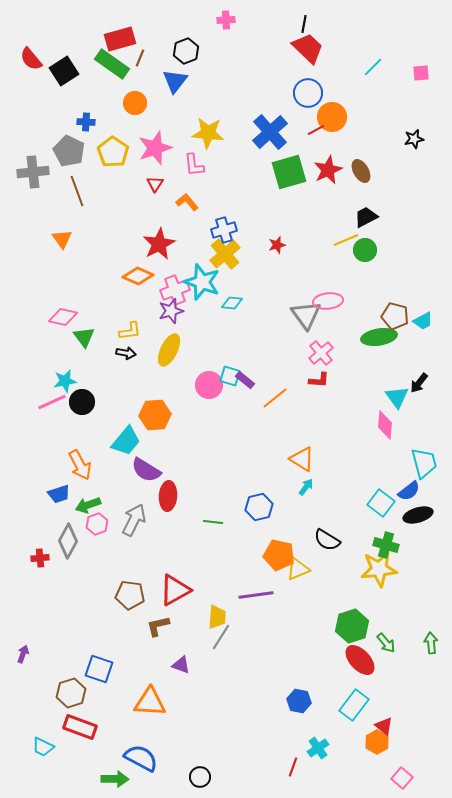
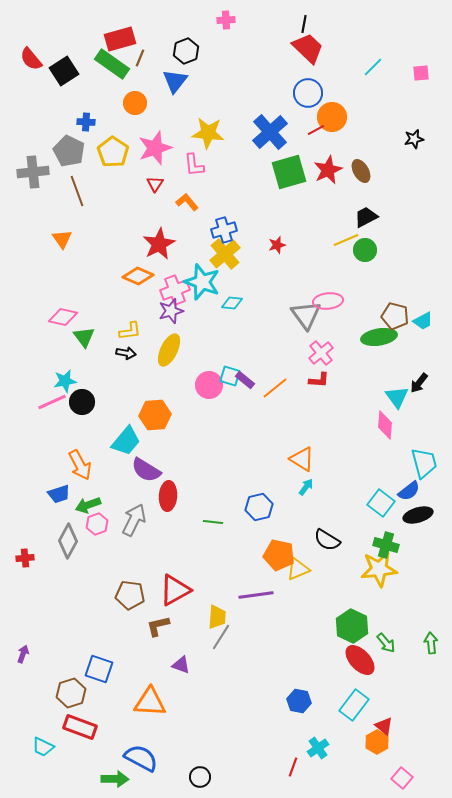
orange line at (275, 398): moved 10 px up
red cross at (40, 558): moved 15 px left
green hexagon at (352, 626): rotated 16 degrees counterclockwise
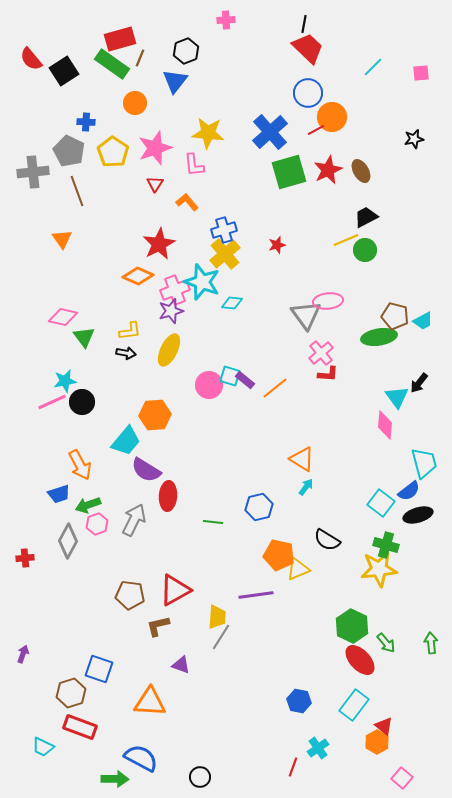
red L-shape at (319, 380): moved 9 px right, 6 px up
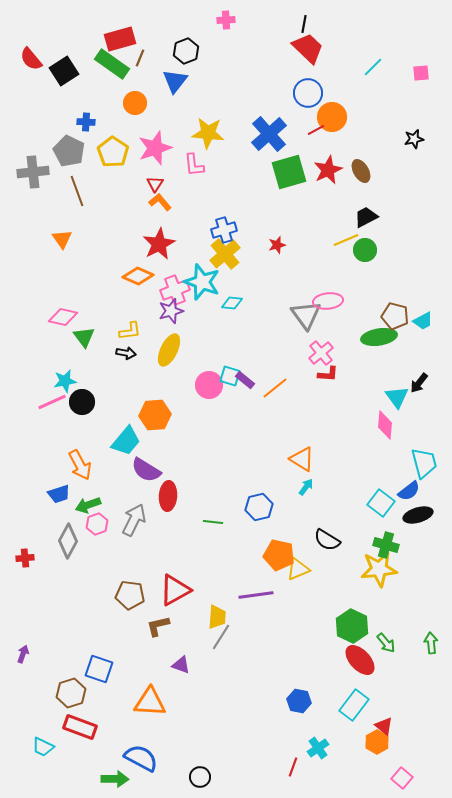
blue cross at (270, 132): moved 1 px left, 2 px down
orange L-shape at (187, 202): moved 27 px left
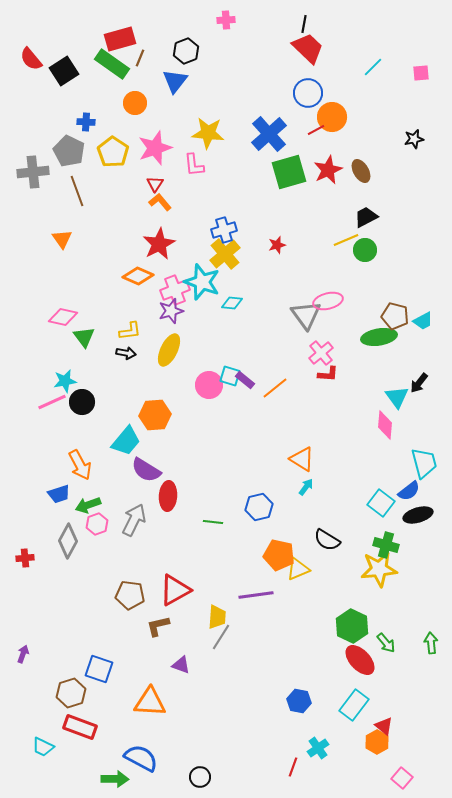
pink ellipse at (328, 301): rotated 8 degrees counterclockwise
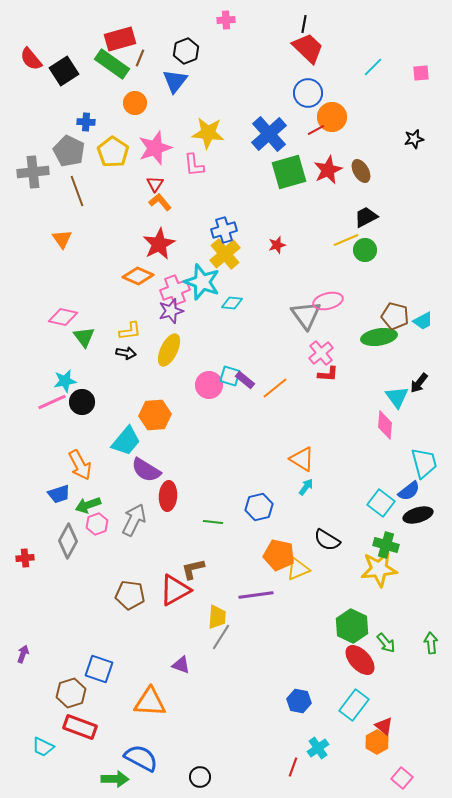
brown L-shape at (158, 626): moved 35 px right, 57 px up
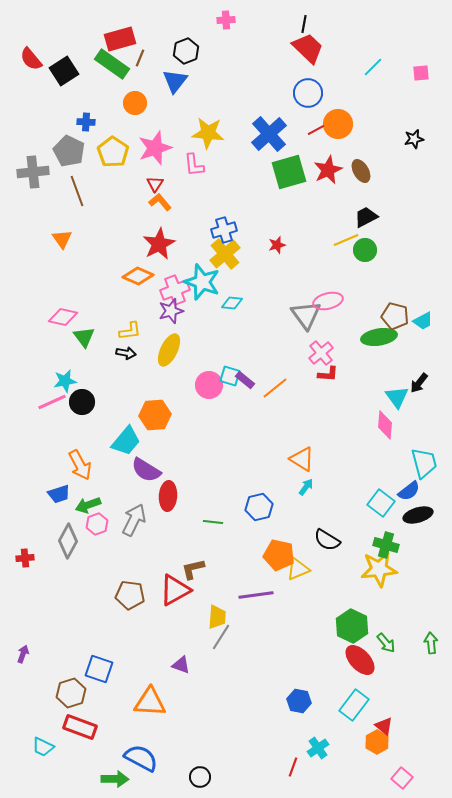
orange circle at (332, 117): moved 6 px right, 7 px down
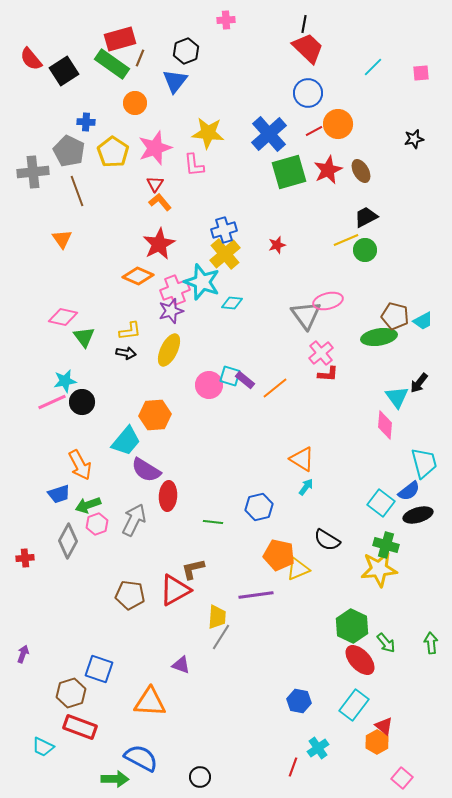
red line at (316, 130): moved 2 px left, 1 px down
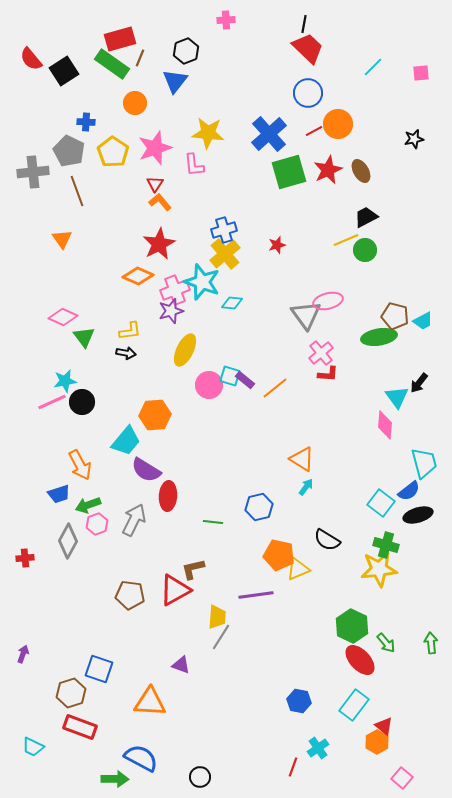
pink diamond at (63, 317): rotated 12 degrees clockwise
yellow ellipse at (169, 350): moved 16 px right
cyan trapezoid at (43, 747): moved 10 px left
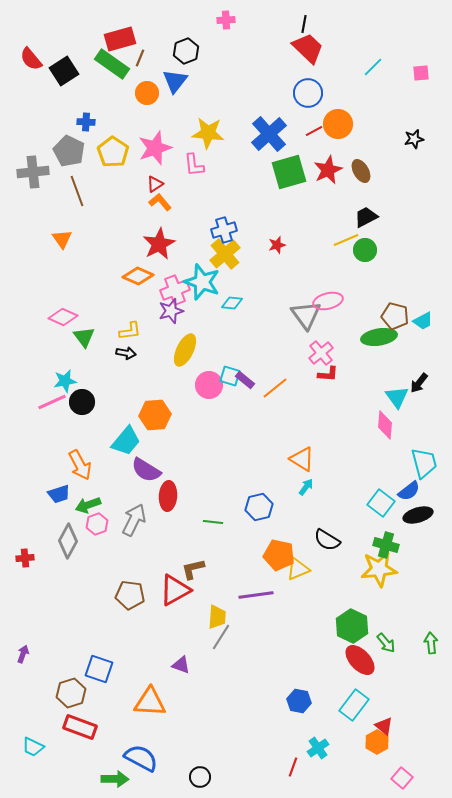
orange circle at (135, 103): moved 12 px right, 10 px up
red triangle at (155, 184): rotated 24 degrees clockwise
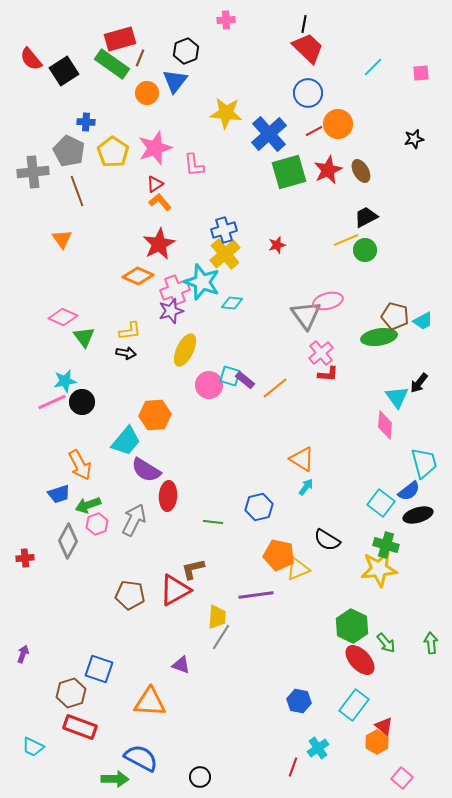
yellow star at (208, 133): moved 18 px right, 20 px up
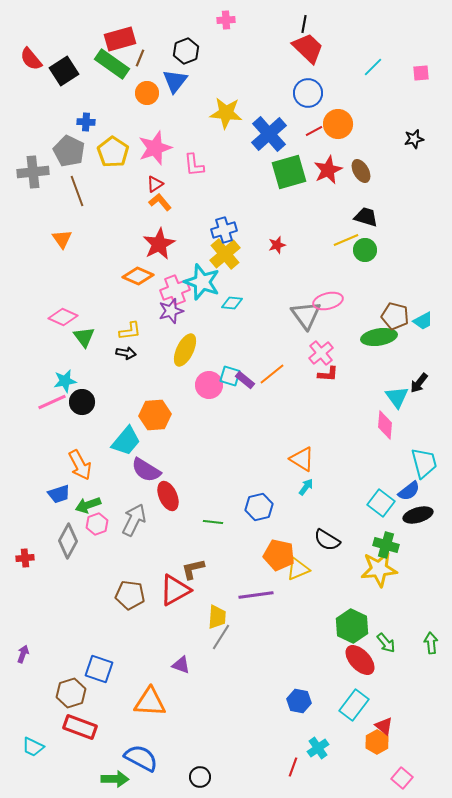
black trapezoid at (366, 217): rotated 45 degrees clockwise
orange line at (275, 388): moved 3 px left, 14 px up
red ellipse at (168, 496): rotated 28 degrees counterclockwise
